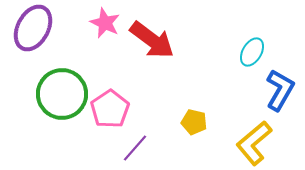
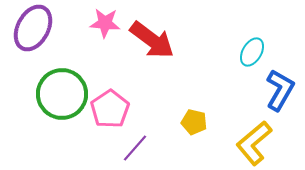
pink star: rotated 20 degrees counterclockwise
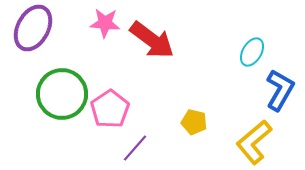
yellow L-shape: moved 1 px up
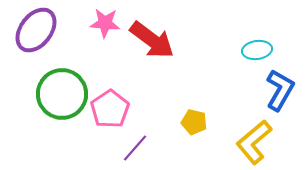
purple ellipse: moved 3 px right, 2 px down; rotated 9 degrees clockwise
cyan ellipse: moved 5 px right, 2 px up; rotated 52 degrees clockwise
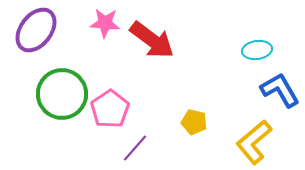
blue L-shape: rotated 60 degrees counterclockwise
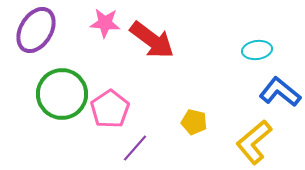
purple ellipse: rotated 6 degrees counterclockwise
blue L-shape: moved 2 px down; rotated 21 degrees counterclockwise
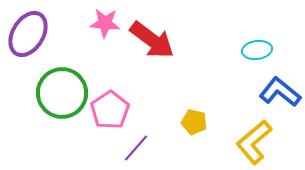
purple ellipse: moved 8 px left, 4 px down
green circle: moved 1 px up
pink pentagon: moved 1 px down
purple line: moved 1 px right
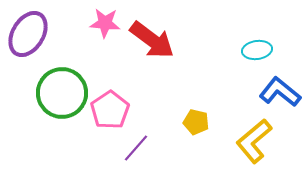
yellow pentagon: moved 2 px right
yellow L-shape: moved 1 px up
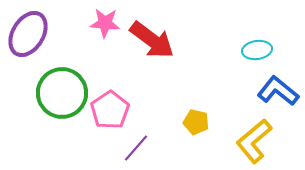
blue L-shape: moved 2 px left, 1 px up
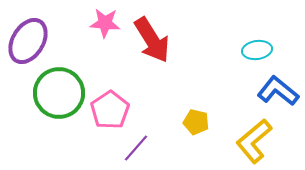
purple ellipse: moved 7 px down
red arrow: rotated 21 degrees clockwise
green circle: moved 3 px left
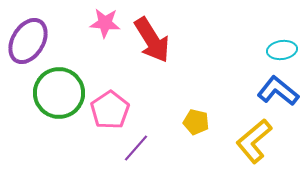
cyan ellipse: moved 25 px right
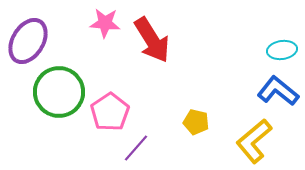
green circle: moved 1 px up
pink pentagon: moved 2 px down
